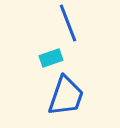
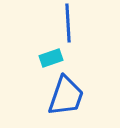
blue line: rotated 18 degrees clockwise
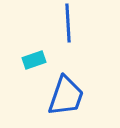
cyan rectangle: moved 17 px left, 2 px down
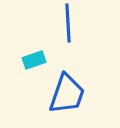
blue trapezoid: moved 1 px right, 2 px up
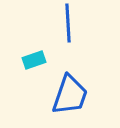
blue trapezoid: moved 3 px right, 1 px down
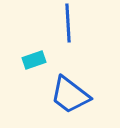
blue trapezoid: rotated 108 degrees clockwise
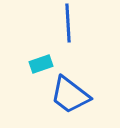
cyan rectangle: moved 7 px right, 4 px down
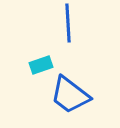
cyan rectangle: moved 1 px down
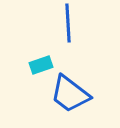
blue trapezoid: moved 1 px up
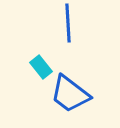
cyan rectangle: moved 2 px down; rotated 70 degrees clockwise
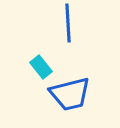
blue trapezoid: rotated 51 degrees counterclockwise
